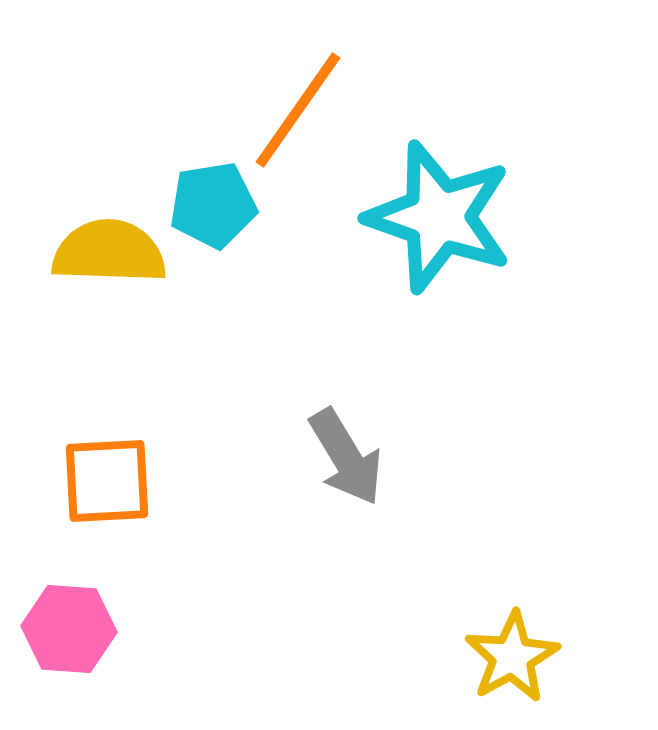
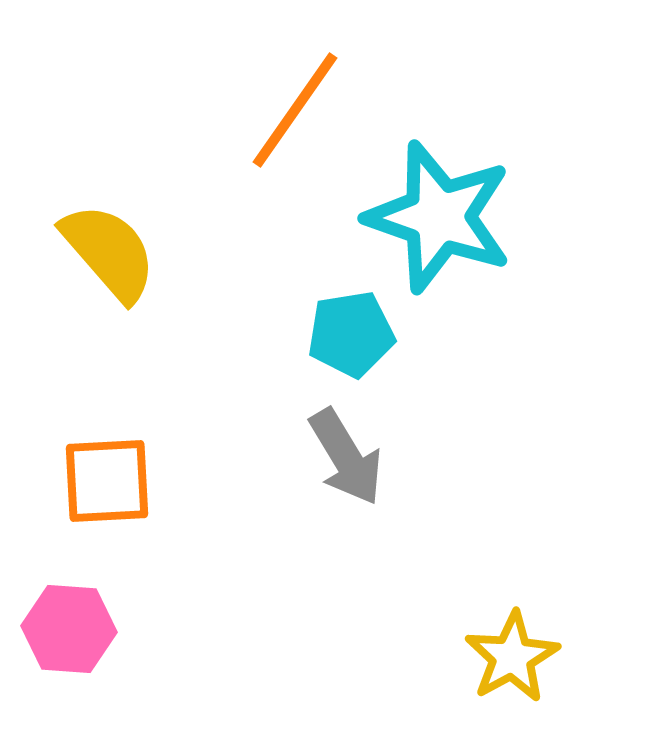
orange line: moved 3 px left
cyan pentagon: moved 138 px right, 129 px down
yellow semicircle: rotated 47 degrees clockwise
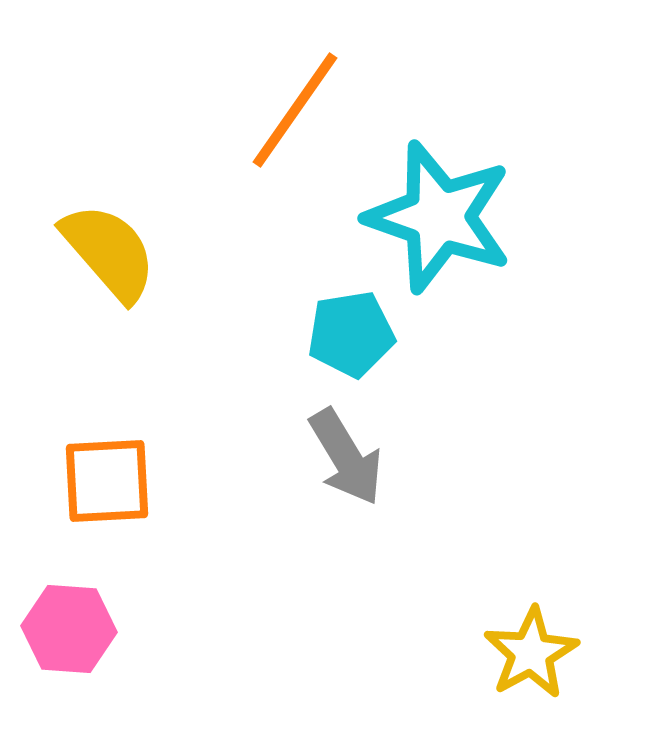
yellow star: moved 19 px right, 4 px up
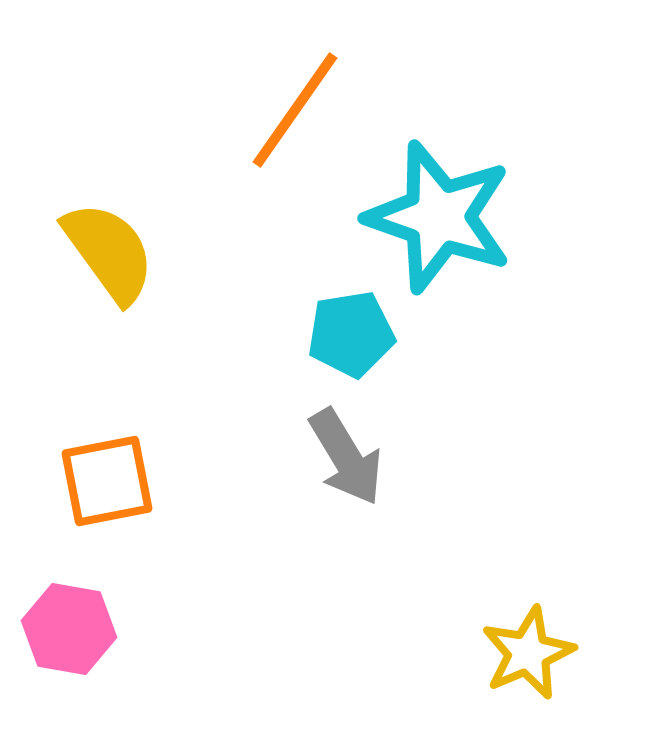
yellow semicircle: rotated 5 degrees clockwise
orange square: rotated 8 degrees counterclockwise
pink hexagon: rotated 6 degrees clockwise
yellow star: moved 3 px left; rotated 6 degrees clockwise
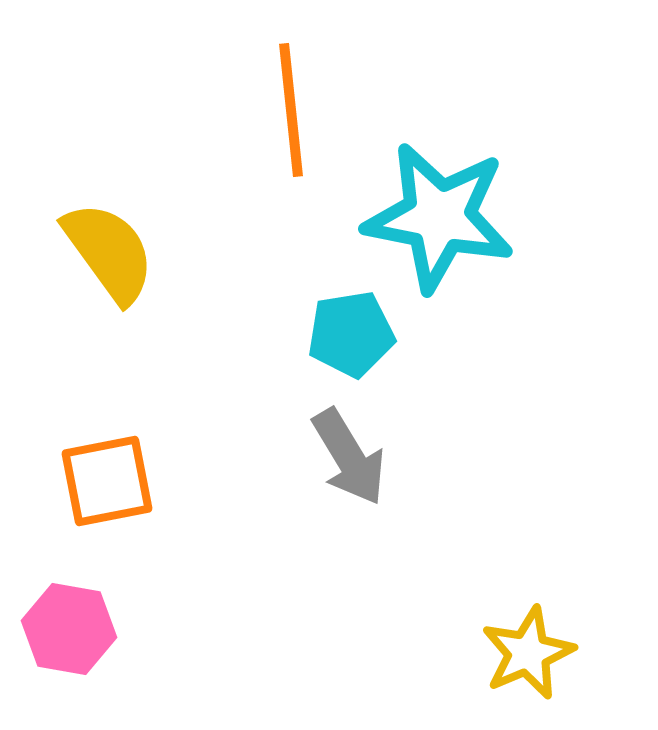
orange line: moved 4 px left; rotated 41 degrees counterclockwise
cyan star: rotated 8 degrees counterclockwise
gray arrow: moved 3 px right
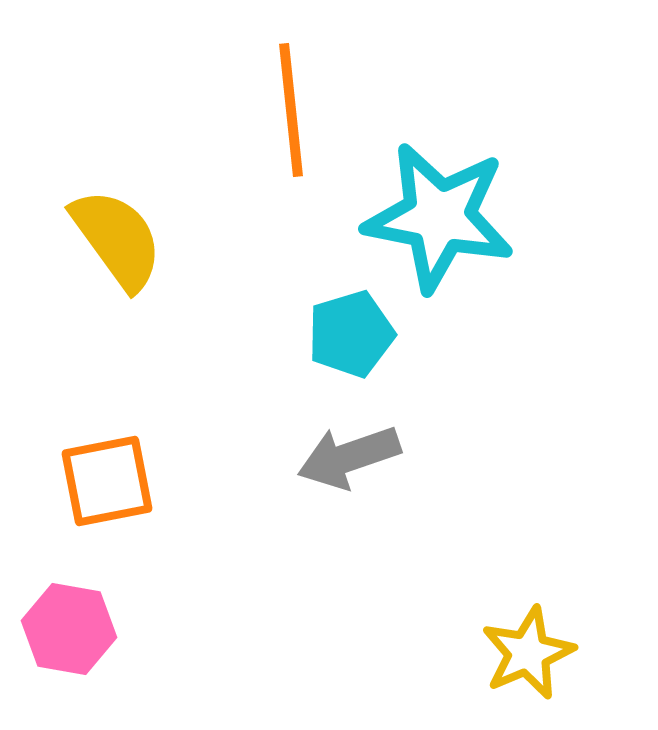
yellow semicircle: moved 8 px right, 13 px up
cyan pentagon: rotated 8 degrees counterclockwise
gray arrow: rotated 102 degrees clockwise
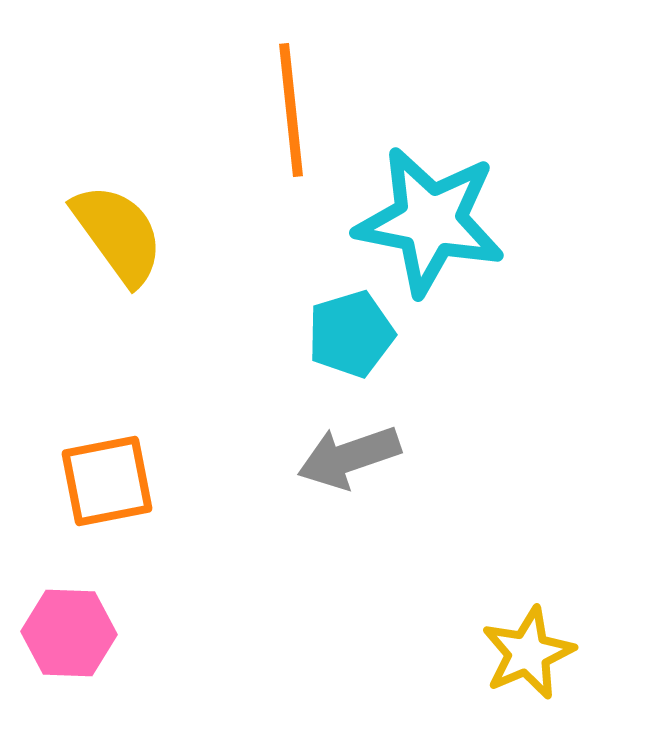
cyan star: moved 9 px left, 4 px down
yellow semicircle: moved 1 px right, 5 px up
pink hexagon: moved 4 px down; rotated 8 degrees counterclockwise
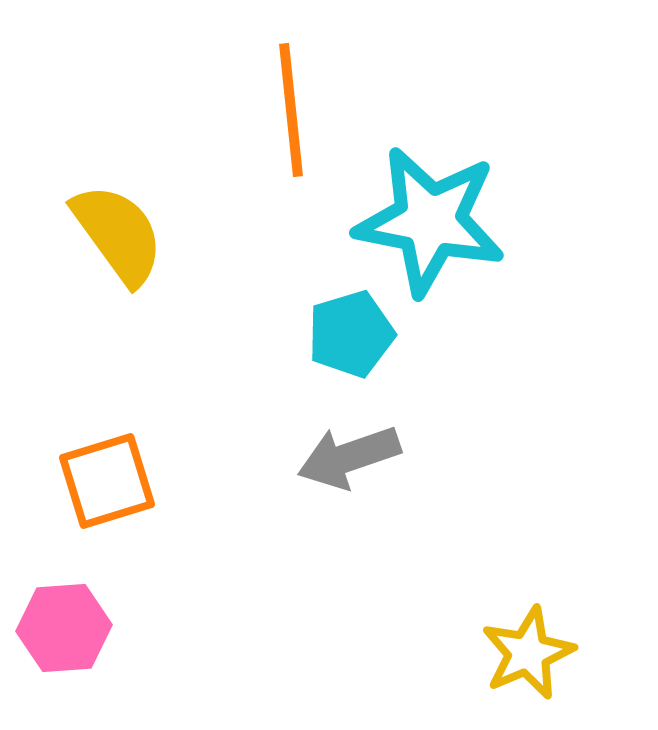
orange square: rotated 6 degrees counterclockwise
pink hexagon: moved 5 px left, 5 px up; rotated 6 degrees counterclockwise
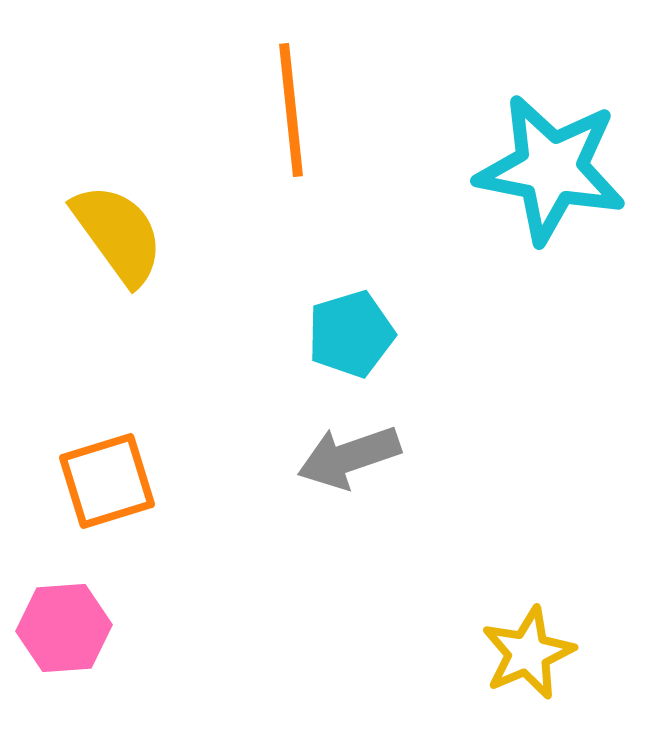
cyan star: moved 121 px right, 52 px up
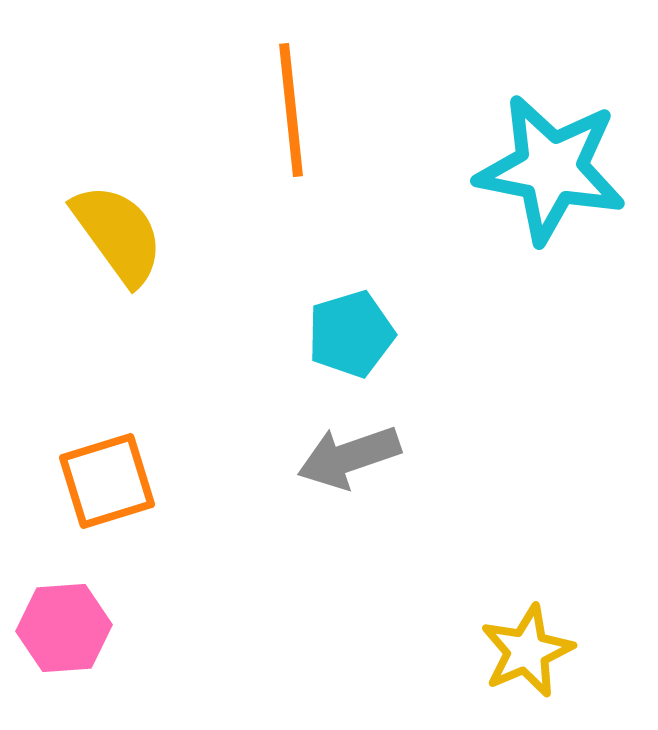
yellow star: moved 1 px left, 2 px up
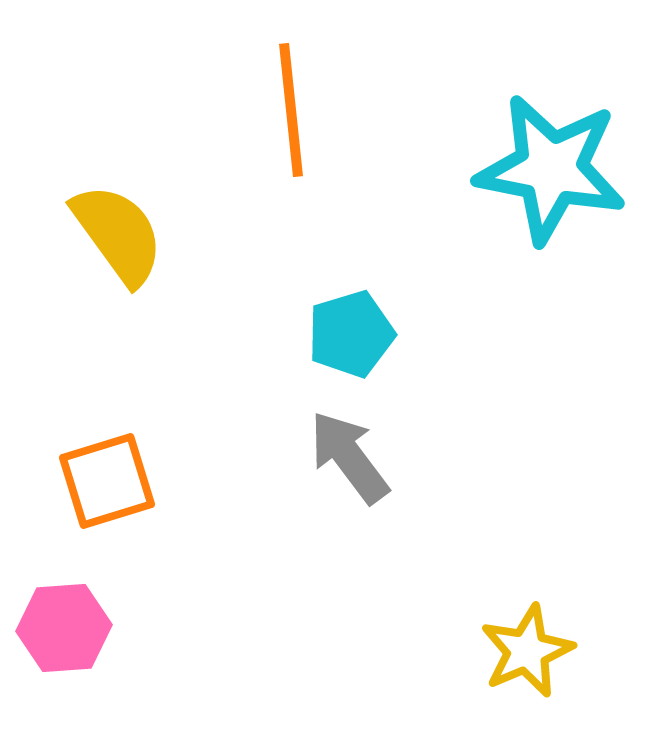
gray arrow: rotated 72 degrees clockwise
